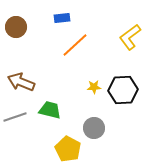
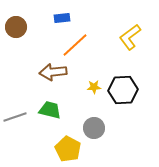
brown arrow: moved 32 px right, 10 px up; rotated 28 degrees counterclockwise
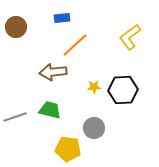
yellow pentagon: rotated 20 degrees counterclockwise
